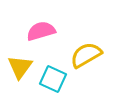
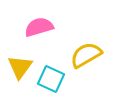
pink semicircle: moved 2 px left, 4 px up
cyan square: moved 2 px left
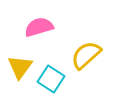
yellow semicircle: rotated 12 degrees counterclockwise
cyan square: rotated 8 degrees clockwise
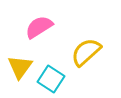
pink semicircle: rotated 16 degrees counterclockwise
yellow semicircle: moved 3 px up
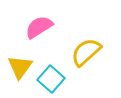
cyan square: rotated 8 degrees clockwise
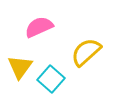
pink semicircle: rotated 8 degrees clockwise
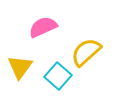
pink semicircle: moved 4 px right
cyan square: moved 7 px right, 3 px up
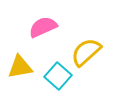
yellow triangle: rotated 44 degrees clockwise
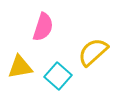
pink semicircle: rotated 132 degrees clockwise
yellow semicircle: moved 7 px right
